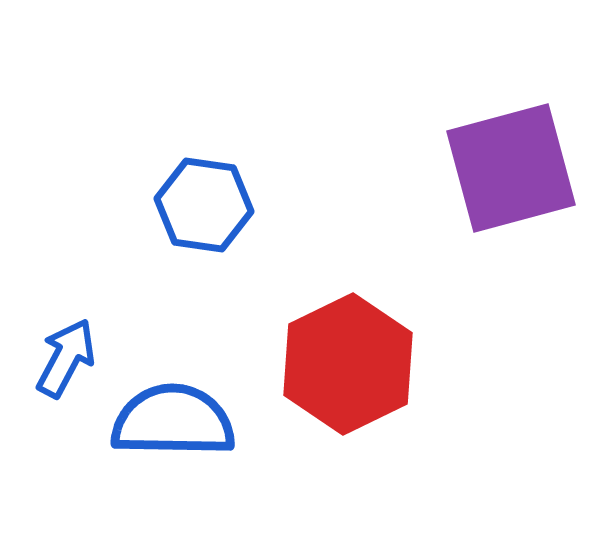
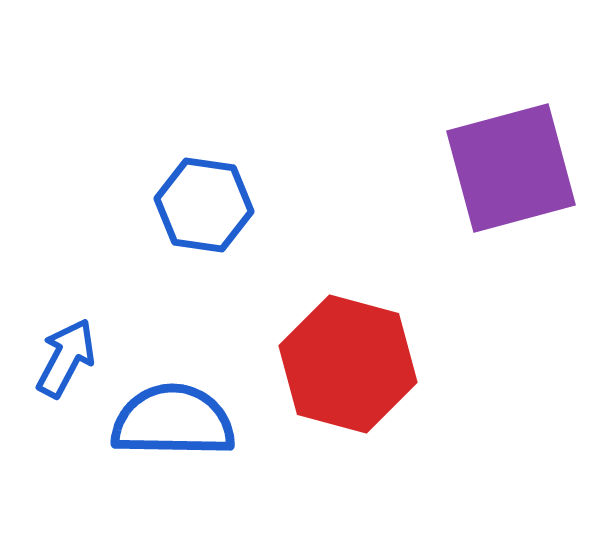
red hexagon: rotated 19 degrees counterclockwise
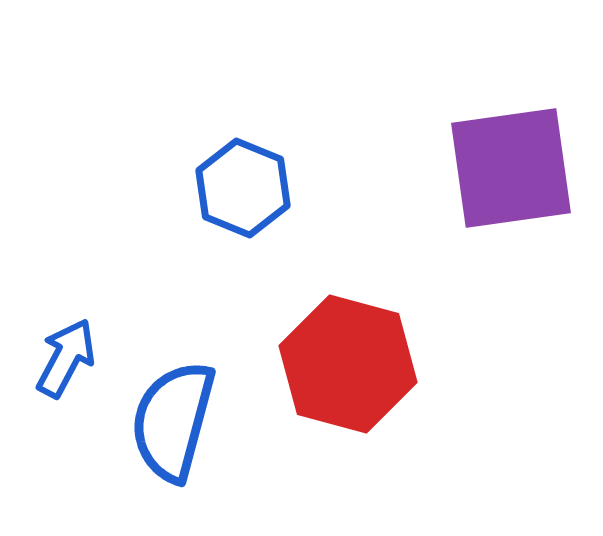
purple square: rotated 7 degrees clockwise
blue hexagon: moved 39 px right, 17 px up; rotated 14 degrees clockwise
blue semicircle: rotated 76 degrees counterclockwise
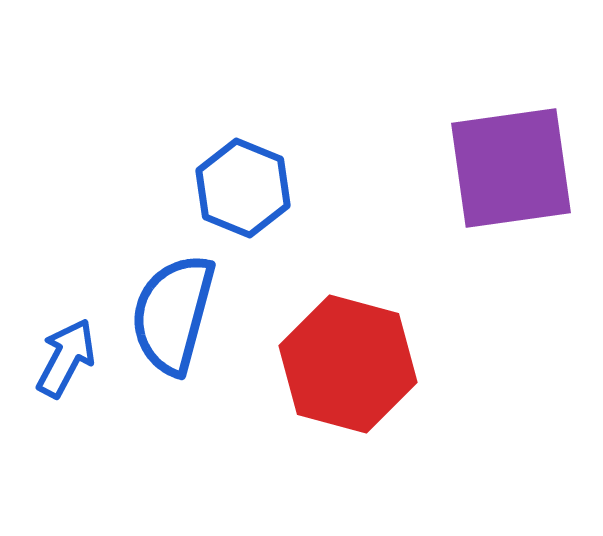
blue semicircle: moved 107 px up
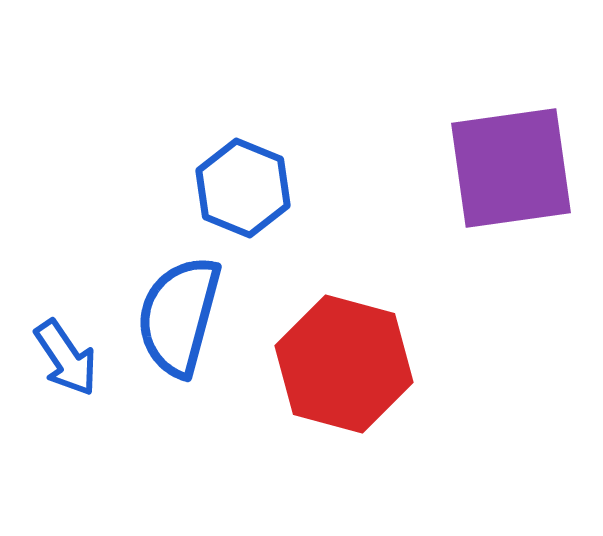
blue semicircle: moved 6 px right, 2 px down
blue arrow: rotated 118 degrees clockwise
red hexagon: moved 4 px left
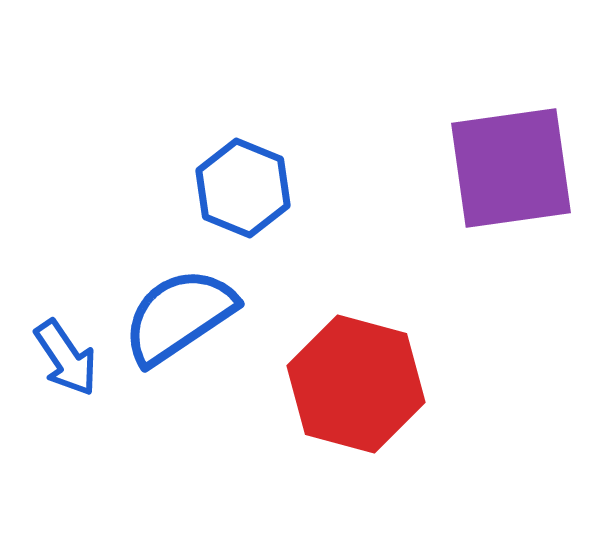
blue semicircle: rotated 41 degrees clockwise
red hexagon: moved 12 px right, 20 px down
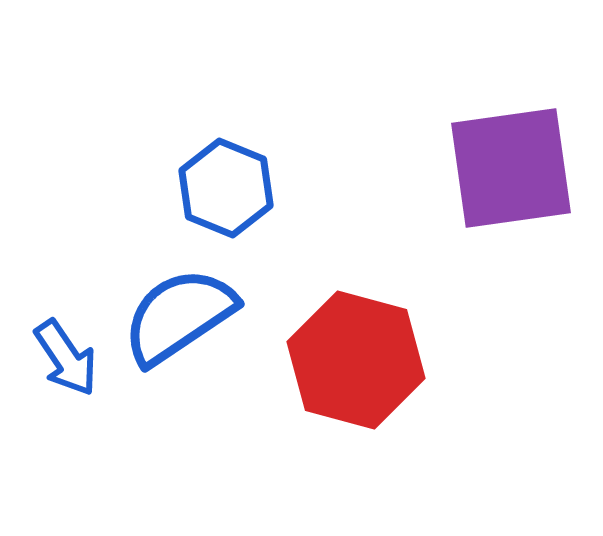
blue hexagon: moved 17 px left
red hexagon: moved 24 px up
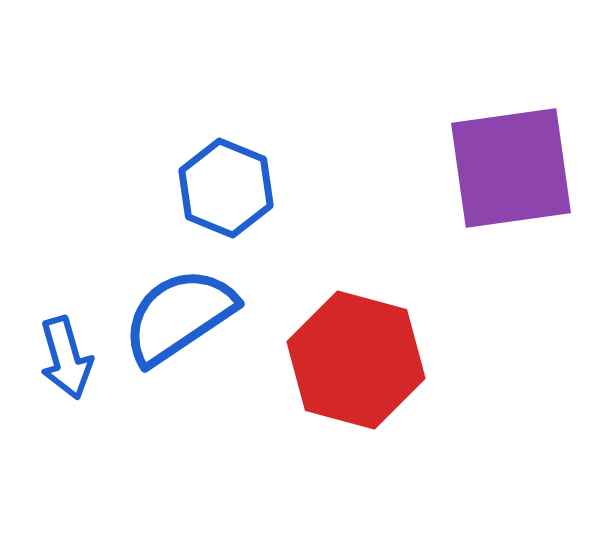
blue arrow: rotated 18 degrees clockwise
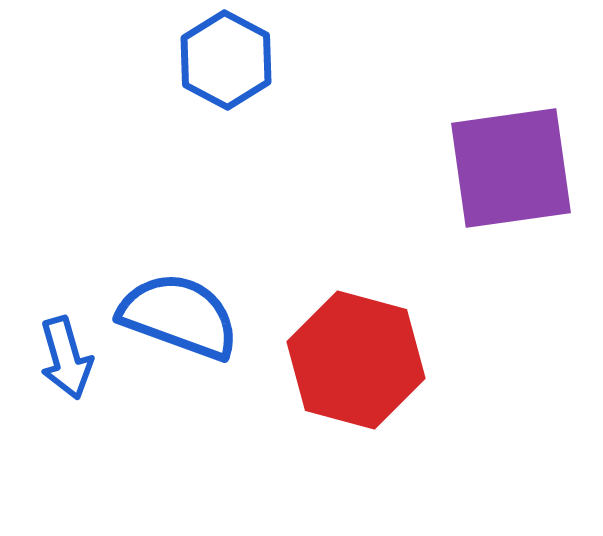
blue hexagon: moved 128 px up; rotated 6 degrees clockwise
blue semicircle: rotated 54 degrees clockwise
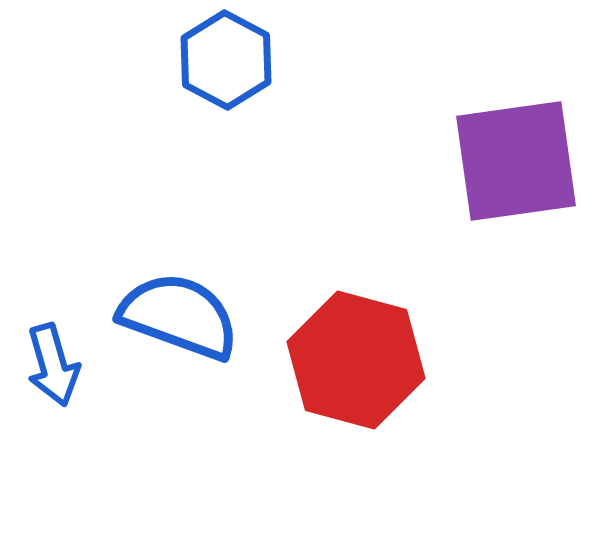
purple square: moved 5 px right, 7 px up
blue arrow: moved 13 px left, 7 px down
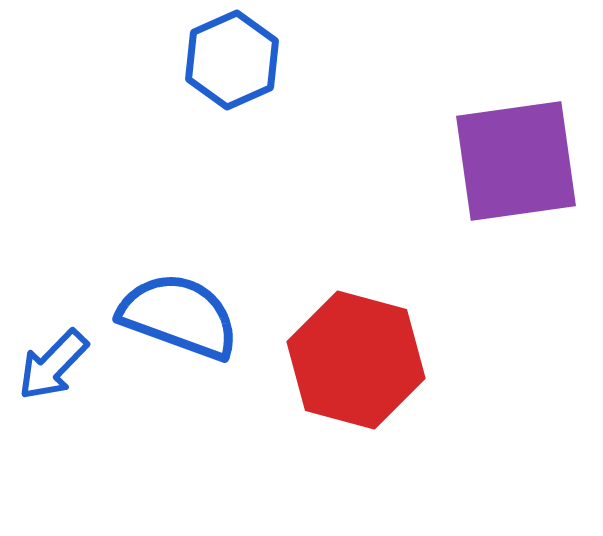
blue hexagon: moved 6 px right; rotated 8 degrees clockwise
blue arrow: rotated 60 degrees clockwise
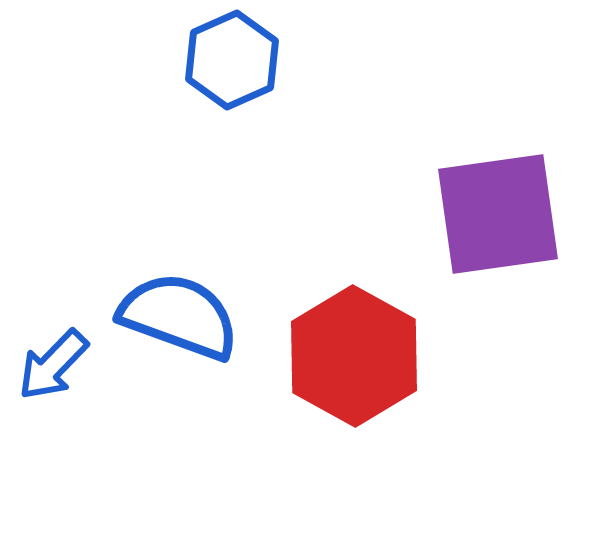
purple square: moved 18 px left, 53 px down
red hexagon: moved 2 px left, 4 px up; rotated 14 degrees clockwise
